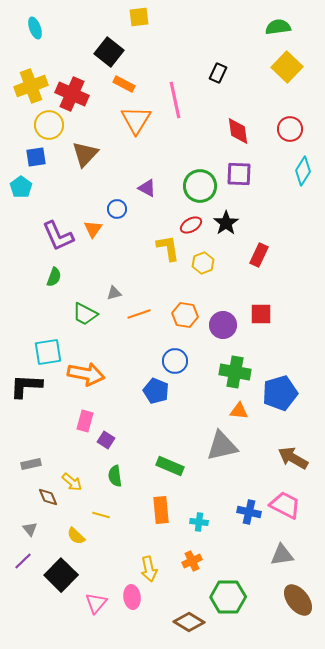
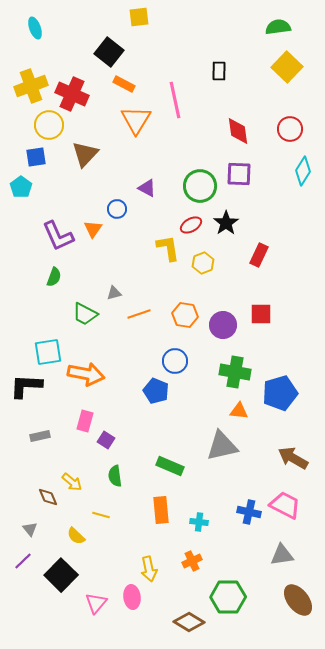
black rectangle at (218, 73): moved 1 px right, 2 px up; rotated 24 degrees counterclockwise
gray rectangle at (31, 464): moved 9 px right, 28 px up
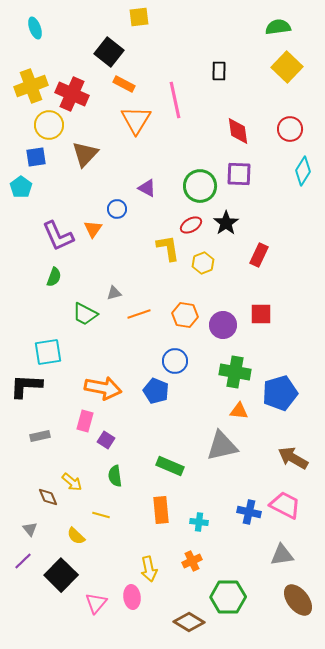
orange arrow at (86, 374): moved 17 px right, 14 px down
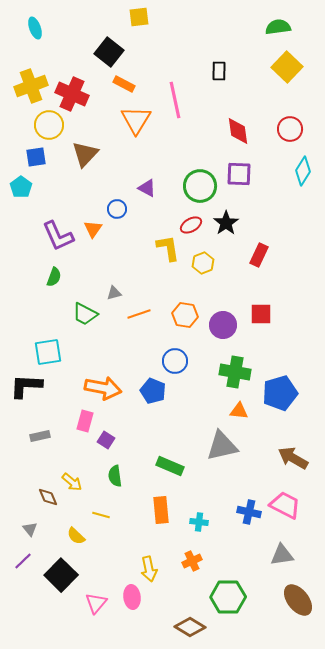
blue pentagon at (156, 391): moved 3 px left
brown diamond at (189, 622): moved 1 px right, 5 px down
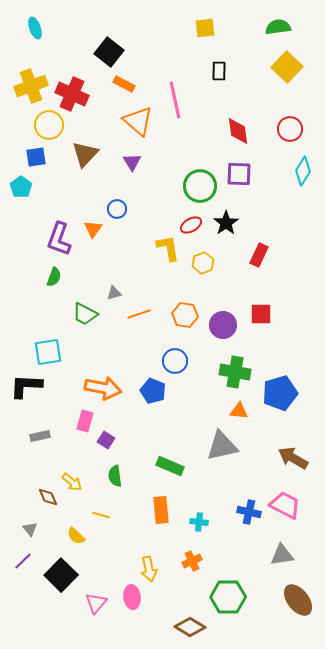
yellow square at (139, 17): moved 66 px right, 11 px down
orange triangle at (136, 120): moved 2 px right, 1 px down; rotated 20 degrees counterclockwise
purple triangle at (147, 188): moved 15 px left, 26 px up; rotated 30 degrees clockwise
purple L-shape at (58, 236): moved 1 px right, 3 px down; rotated 44 degrees clockwise
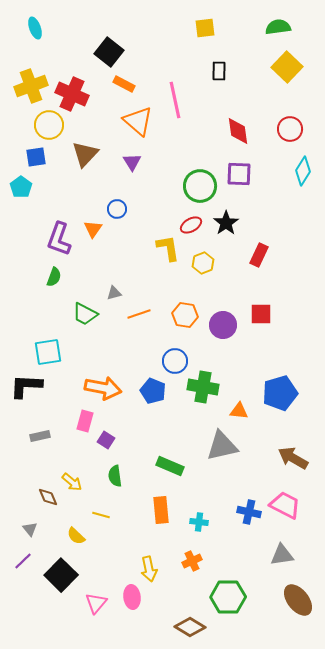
green cross at (235, 372): moved 32 px left, 15 px down
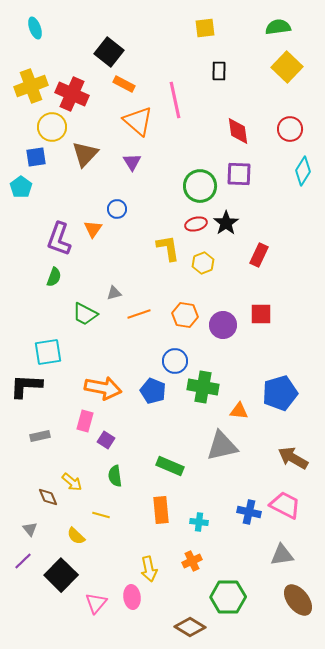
yellow circle at (49, 125): moved 3 px right, 2 px down
red ellipse at (191, 225): moved 5 px right, 1 px up; rotated 15 degrees clockwise
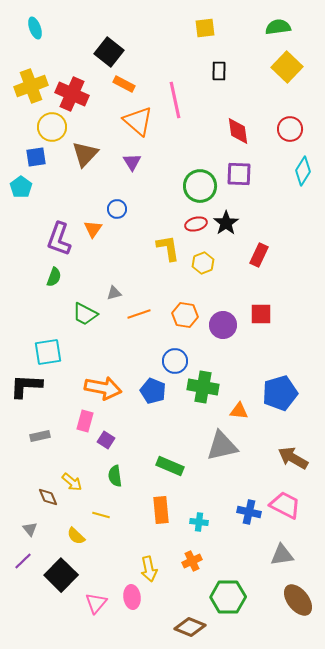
brown diamond at (190, 627): rotated 8 degrees counterclockwise
